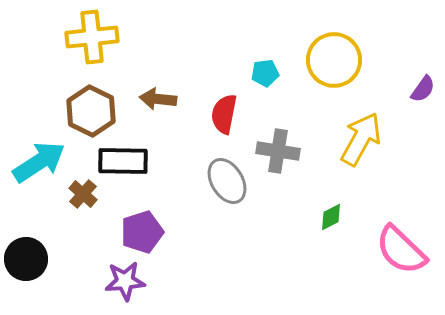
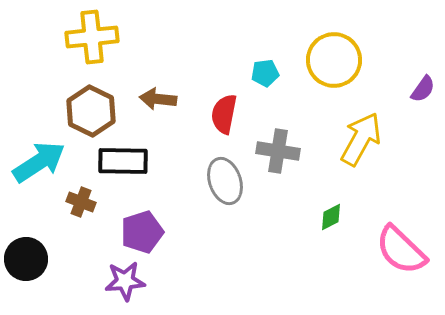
gray ellipse: moved 2 px left; rotated 12 degrees clockwise
brown cross: moved 2 px left, 8 px down; rotated 20 degrees counterclockwise
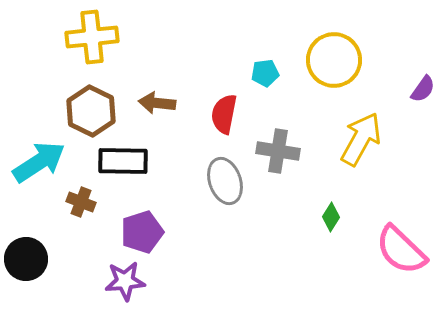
brown arrow: moved 1 px left, 4 px down
green diamond: rotated 32 degrees counterclockwise
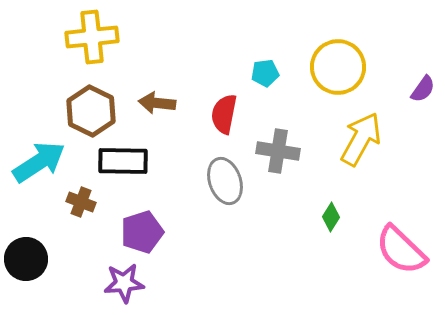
yellow circle: moved 4 px right, 7 px down
purple star: moved 1 px left, 2 px down
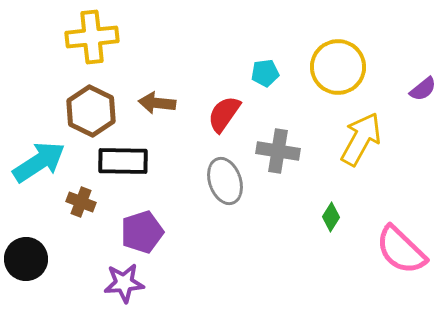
purple semicircle: rotated 16 degrees clockwise
red semicircle: rotated 24 degrees clockwise
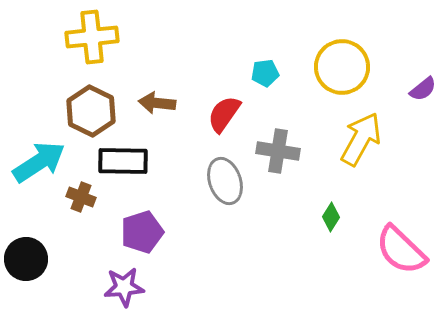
yellow circle: moved 4 px right
brown cross: moved 5 px up
purple star: moved 4 px down
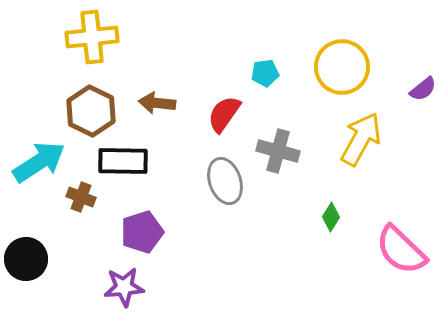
gray cross: rotated 6 degrees clockwise
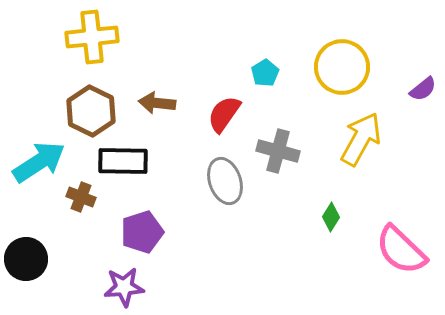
cyan pentagon: rotated 24 degrees counterclockwise
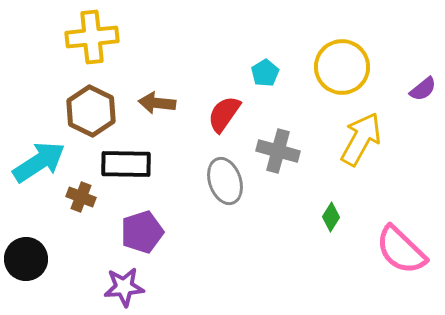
black rectangle: moved 3 px right, 3 px down
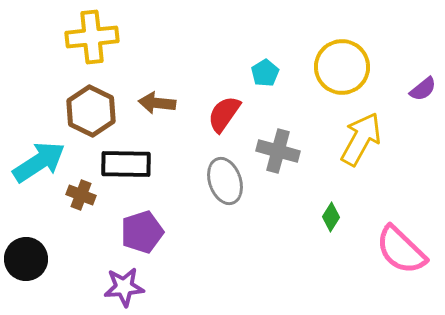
brown cross: moved 2 px up
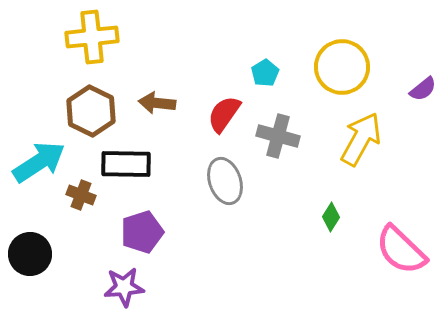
gray cross: moved 15 px up
black circle: moved 4 px right, 5 px up
